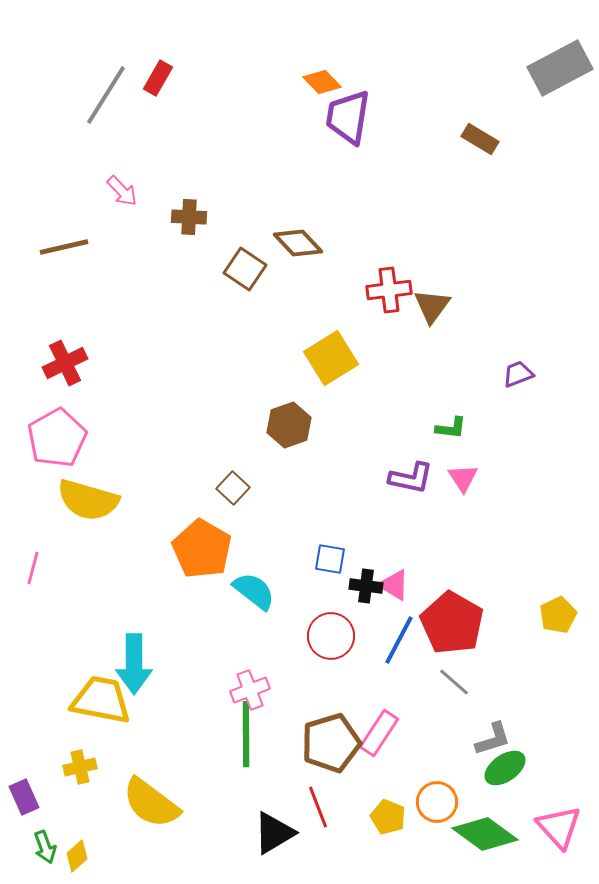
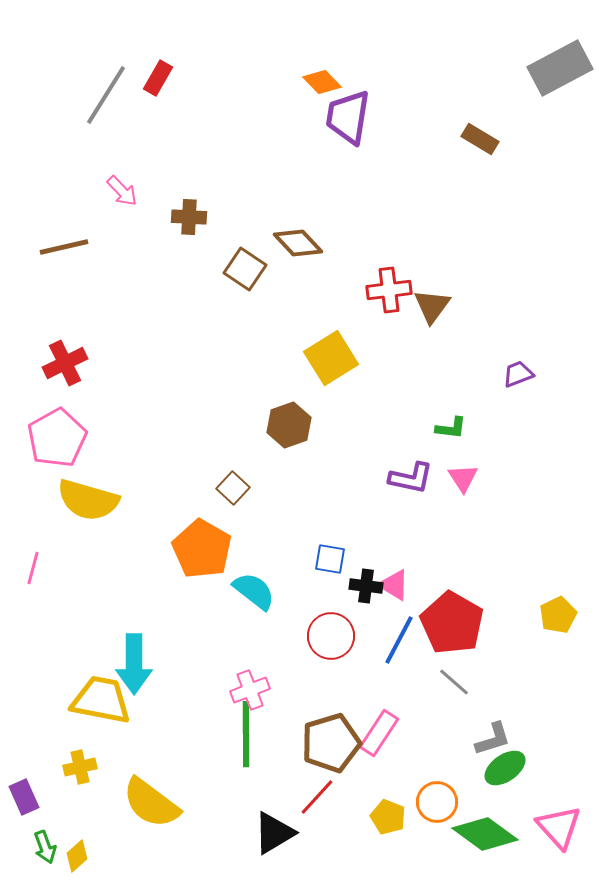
red line at (318, 807): moved 1 px left, 10 px up; rotated 63 degrees clockwise
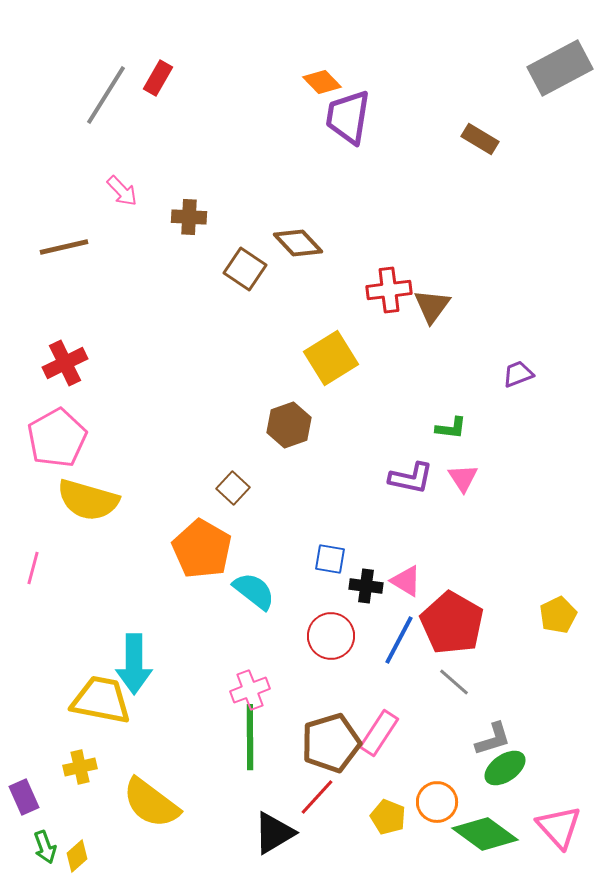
pink triangle at (394, 585): moved 12 px right, 4 px up
green line at (246, 734): moved 4 px right, 3 px down
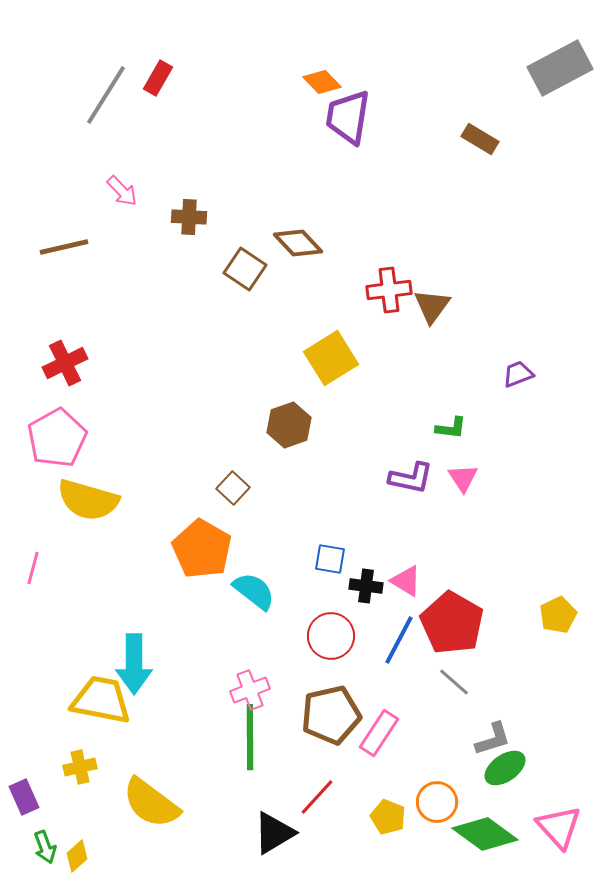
brown pentagon at (331, 743): moved 28 px up; rotated 4 degrees clockwise
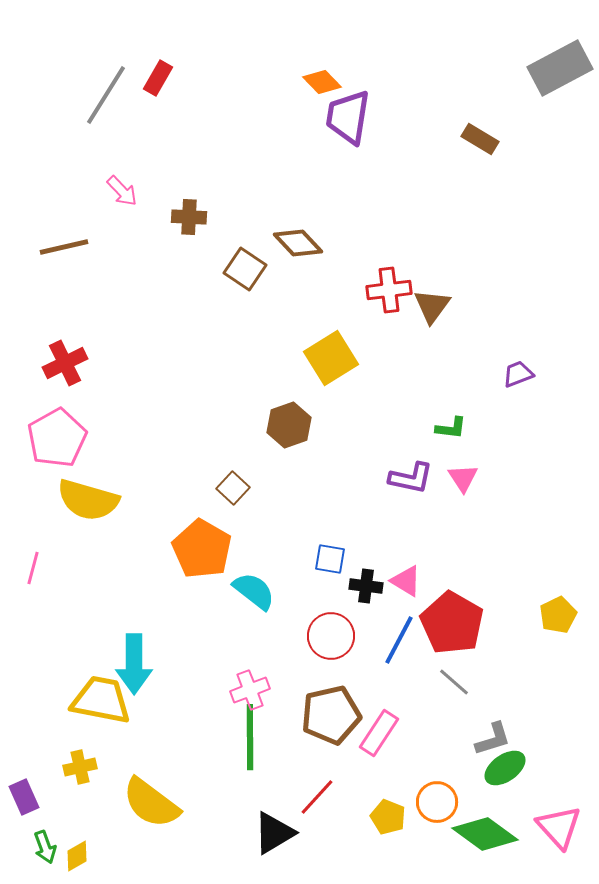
yellow diamond at (77, 856): rotated 12 degrees clockwise
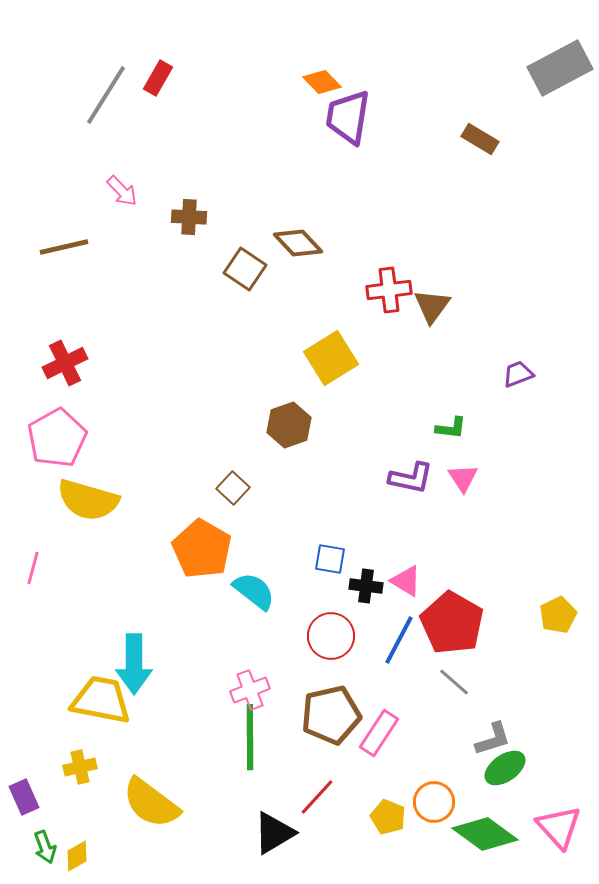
orange circle at (437, 802): moved 3 px left
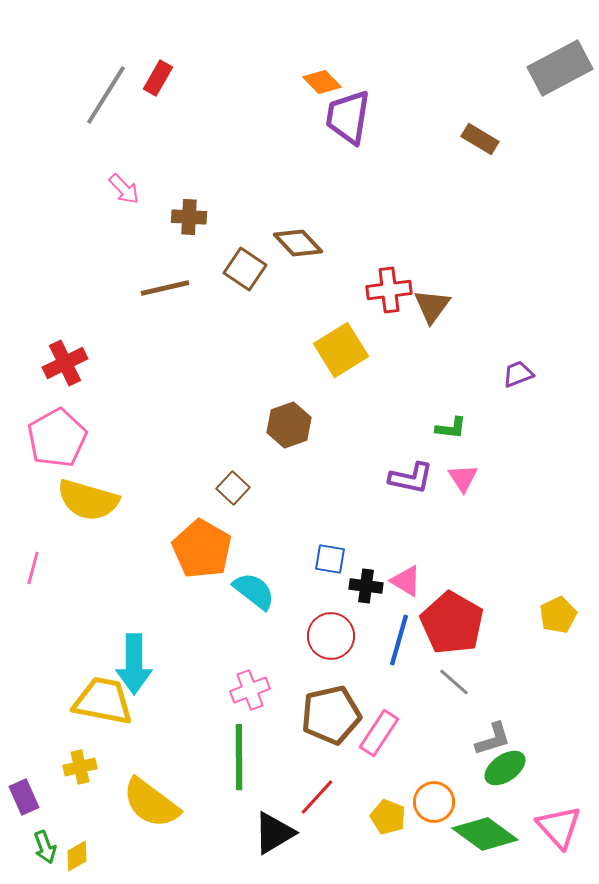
pink arrow at (122, 191): moved 2 px right, 2 px up
brown line at (64, 247): moved 101 px right, 41 px down
yellow square at (331, 358): moved 10 px right, 8 px up
blue line at (399, 640): rotated 12 degrees counterclockwise
yellow trapezoid at (101, 700): moved 2 px right, 1 px down
green line at (250, 737): moved 11 px left, 20 px down
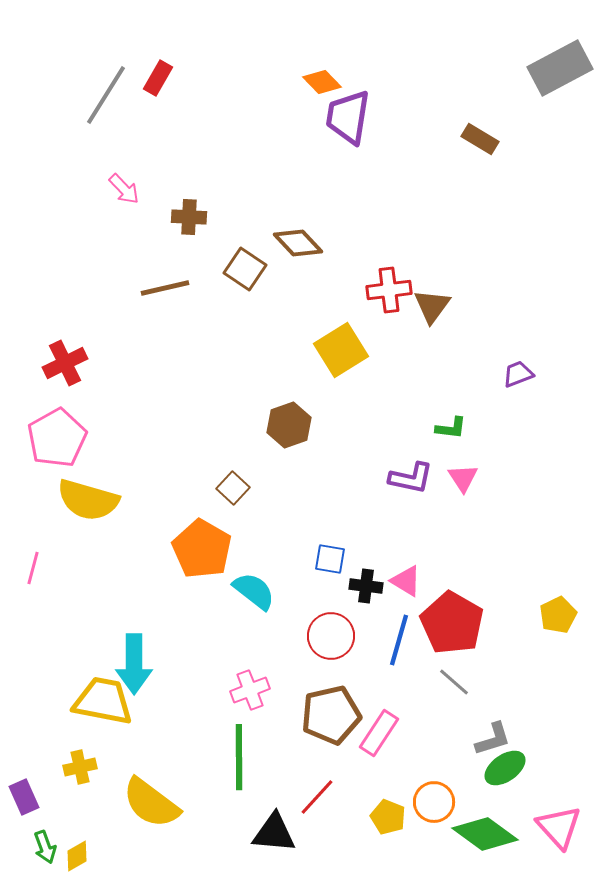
black triangle at (274, 833): rotated 36 degrees clockwise
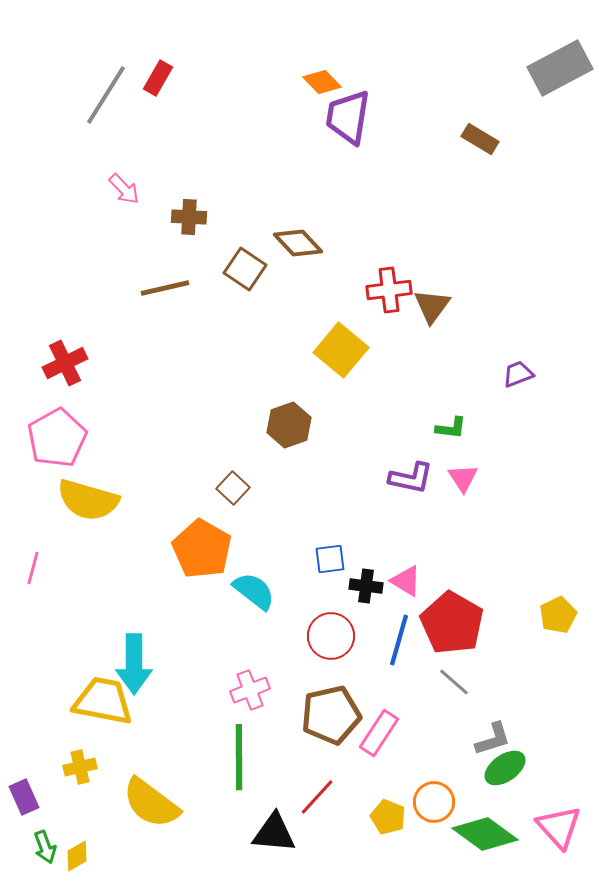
yellow square at (341, 350): rotated 18 degrees counterclockwise
blue square at (330, 559): rotated 16 degrees counterclockwise
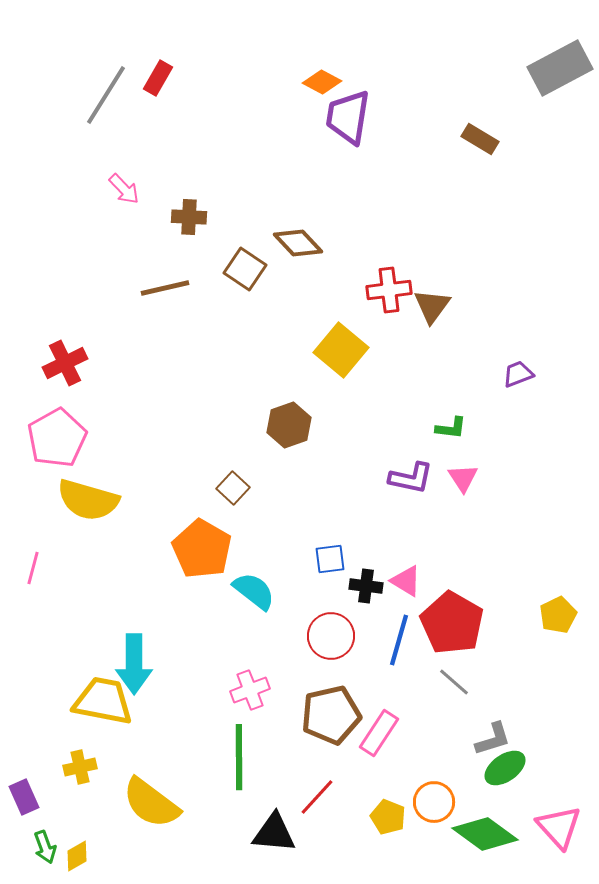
orange diamond at (322, 82): rotated 18 degrees counterclockwise
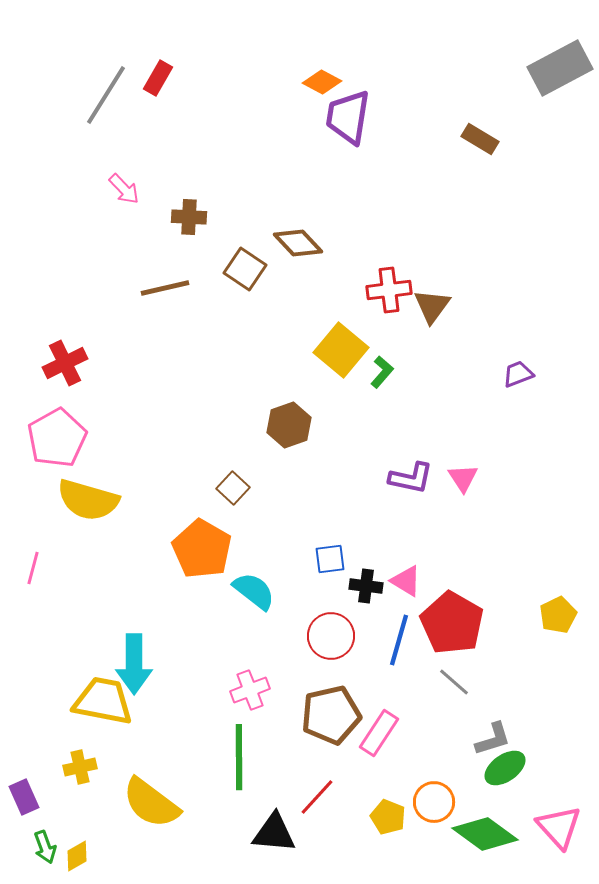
green L-shape at (451, 428): moved 69 px left, 56 px up; rotated 56 degrees counterclockwise
